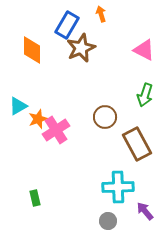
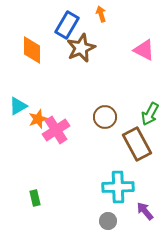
green arrow: moved 5 px right, 19 px down; rotated 10 degrees clockwise
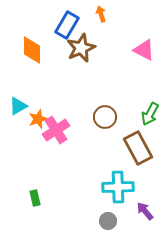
brown rectangle: moved 1 px right, 4 px down
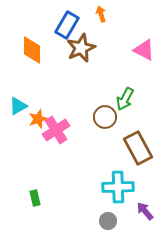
green arrow: moved 25 px left, 15 px up
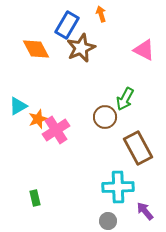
orange diamond: moved 4 px right, 1 px up; rotated 28 degrees counterclockwise
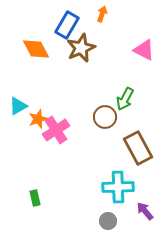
orange arrow: moved 1 px right; rotated 35 degrees clockwise
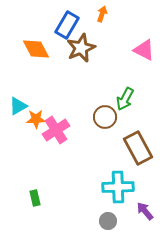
orange star: moved 2 px left; rotated 18 degrees clockwise
